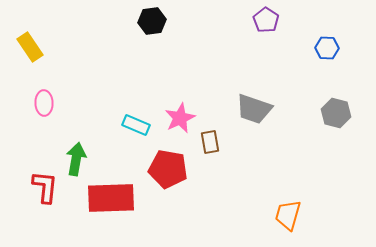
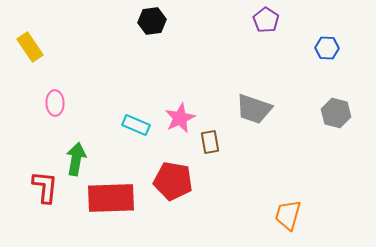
pink ellipse: moved 11 px right
red pentagon: moved 5 px right, 12 px down
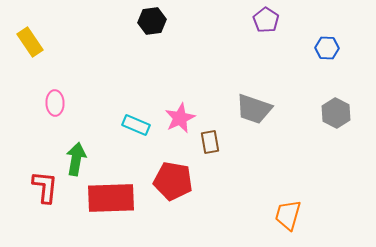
yellow rectangle: moved 5 px up
gray hexagon: rotated 12 degrees clockwise
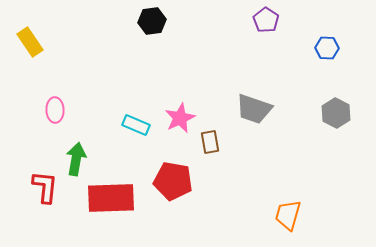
pink ellipse: moved 7 px down
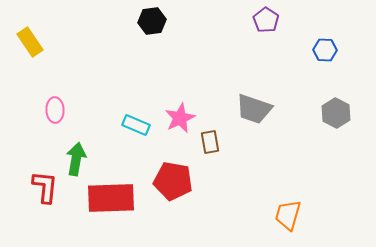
blue hexagon: moved 2 px left, 2 px down
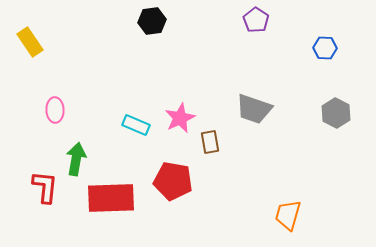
purple pentagon: moved 10 px left
blue hexagon: moved 2 px up
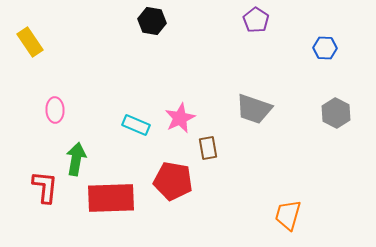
black hexagon: rotated 16 degrees clockwise
brown rectangle: moved 2 px left, 6 px down
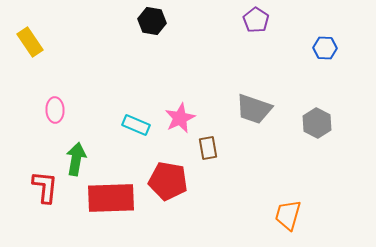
gray hexagon: moved 19 px left, 10 px down
red pentagon: moved 5 px left
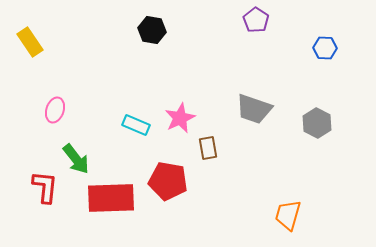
black hexagon: moved 9 px down
pink ellipse: rotated 20 degrees clockwise
green arrow: rotated 132 degrees clockwise
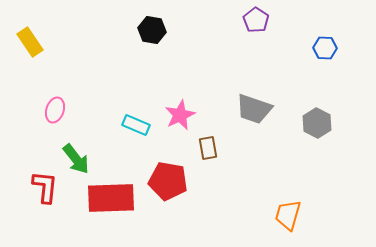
pink star: moved 3 px up
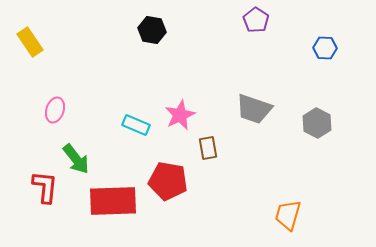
red rectangle: moved 2 px right, 3 px down
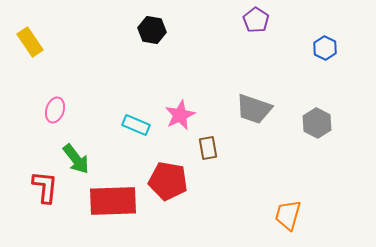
blue hexagon: rotated 25 degrees clockwise
